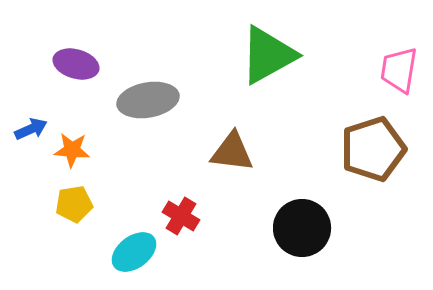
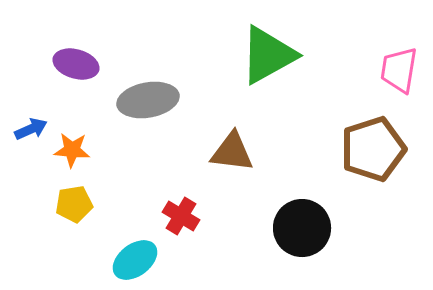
cyan ellipse: moved 1 px right, 8 px down
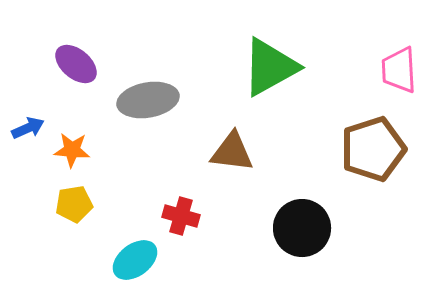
green triangle: moved 2 px right, 12 px down
purple ellipse: rotated 24 degrees clockwise
pink trapezoid: rotated 12 degrees counterclockwise
blue arrow: moved 3 px left, 1 px up
red cross: rotated 15 degrees counterclockwise
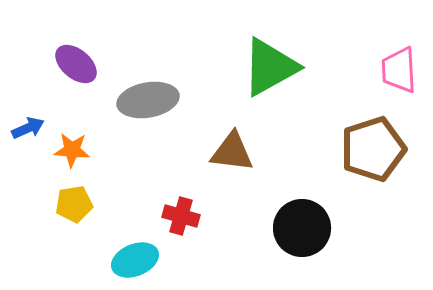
cyan ellipse: rotated 15 degrees clockwise
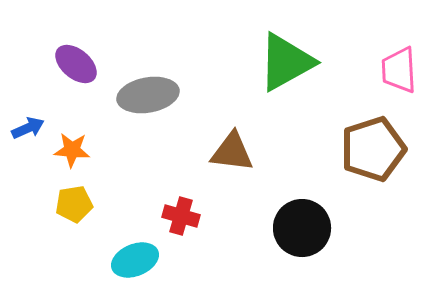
green triangle: moved 16 px right, 5 px up
gray ellipse: moved 5 px up
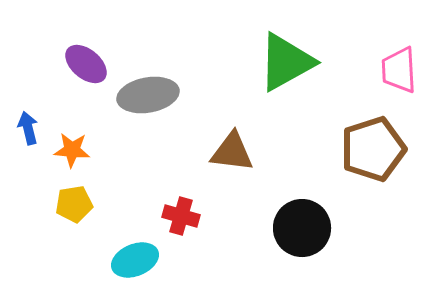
purple ellipse: moved 10 px right
blue arrow: rotated 80 degrees counterclockwise
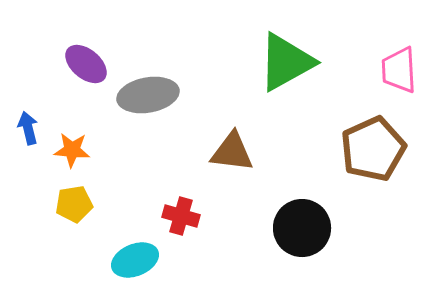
brown pentagon: rotated 6 degrees counterclockwise
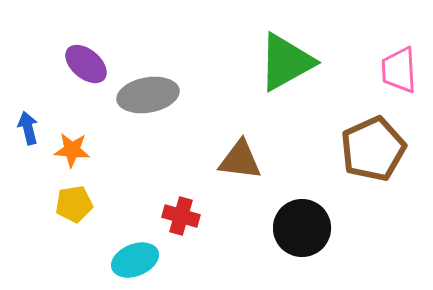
brown triangle: moved 8 px right, 8 px down
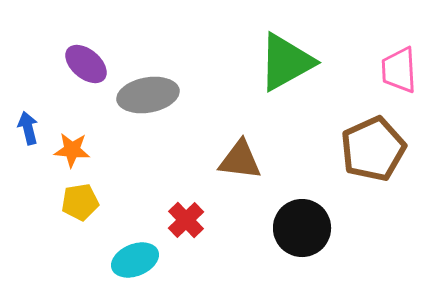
yellow pentagon: moved 6 px right, 2 px up
red cross: moved 5 px right, 4 px down; rotated 30 degrees clockwise
